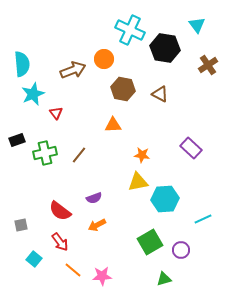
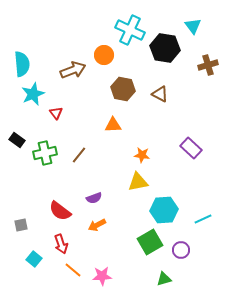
cyan triangle: moved 4 px left, 1 px down
orange circle: moved 4 px up
brown cross: rotated 18 degrees clockwise
black rectangle: rotated 56 degrees clockwise
cyan hexagon: moved 1 px left, 11 px down
red arrow: moved 1 px right, 2 px down; rotated 18 degrees clockwise
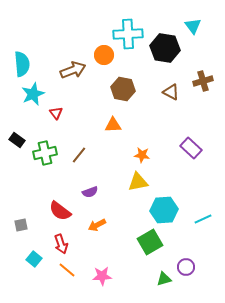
cyan cross: moved 2 px left, 4 px down; rotated 28 degrees counterclockwise
brown cross: moved 5 px left, 16 px down
brown triangle: moved 11 px right, 2 px up
purple semicircle: moved 4 px left, 6 px up
purple circle: moved 5 px right, 17 px down
orange line: moved 6 px left
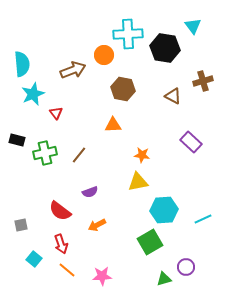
brown triangle: moved 2 px right, 4 px down
black rectangle: rotated 21 degrees counterclockwise
purple rectangle: moved 6 px up
